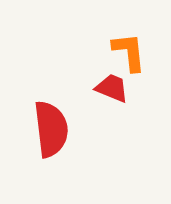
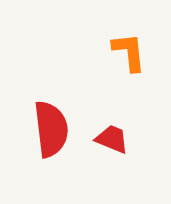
red trapezoid: moved 51 px down
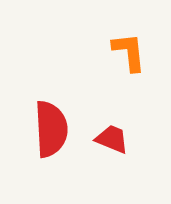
red semicircle: rotated 4 degrees clockwise
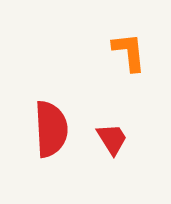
red trapezoid: rotated 36 degrees clockwise
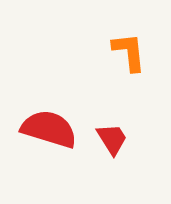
red semicircle: moved 2 px left; rotated 70 degrees counterclockwise
